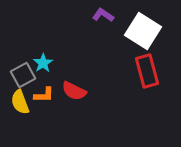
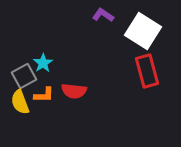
gray square: moved 1 px right, 1 px down
red semicircle: rotated 20 degrees counterclockwise
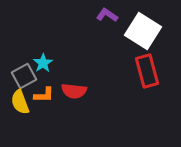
purple L-shape: moved 4 px right
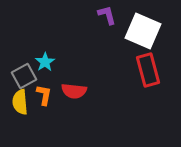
purple L-shape: rotated 40 degrees clockwise
white square: rotated 9 degrees counterclockwise
cyan star: moved 2 px right, 1 px up
red rectangle: moved 1 px right, 1 px up
orange L-shape: rotated 80 degrees counterclockwise
yellow semicircle: rotated 15 degrees clockwise
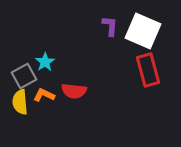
purple L-shape: moved 3 px right, 11 px down; rotated 20 degrees clockwise
orange L-shape: rotated 75 degrees counterclockwise
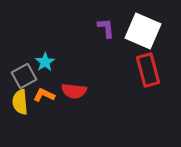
purple L-shape: moved 4 px left, 2 px down; rotated 10 degrees counterclockwise
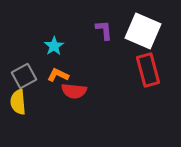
purple L-shape: moved 2 px left, 2 px down
cyan star: moved 9 px right, 16 px up
orange L-shape: moved 14 px right, 20 px up
yellow semicircle: moved 2 px left
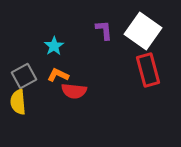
white square: rotated 12 degrees clockwise
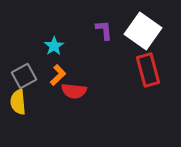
orange L-shape: rotated 110 degrees clockwise
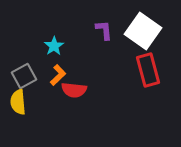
red semicircle: moved 1 px up
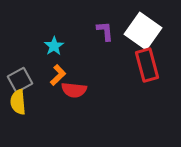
purple L-shape: moved 1 px right, 1 px down
red rectangle: moved 1 px left, 5 px up
gray square: moved 4 px left, 4 px down
